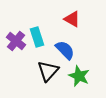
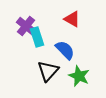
purple cross: moved 10 px right, 15 px up
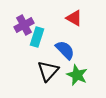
red triangle: moved 2 px right, 1 px up
purple cross: moved 2 px left, 1 px up; rotated 24 degrees clockwise
cyan rectangle: rotated 36 degrees clockwise
green star: moved 2 px left, 1 px up
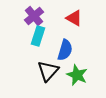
purple cross: moved 10 px right, 9 px up; rotated 12 degrees counterclockwise
cyan rectangle: moved 1 px right, 1 px up
blue semicircle: rotated 60 degrees clockwise
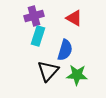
purple cross: rotated 24 degrees clockwise
green star: rotated 20 degrees counterclockwise
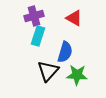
blue semicircle: moved 2 px down
